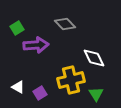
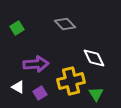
purple arrow: moved 19 px down
yellow cross: moved 1 px down
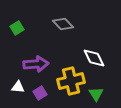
gray diamond: moved 2 px left
white triangle: rotated 24 degrees counterclockwise
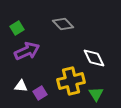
purple arrow: moved 9 px left, 13 px up; rotated 20 degrees counterclockwise
white triangle: moved 3 px right, 1 px up
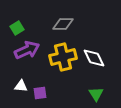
gray diamond: rotated 45 degrees counterclockwise
purple arrow: moved 1 px up
yellow cross: moved 8 px left, 24 px up
purple square: rotated 24 degrees clockwise
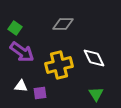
green square: moved 2 px left; rotated 24 degrees counterclockwise
purple arrow: moved 5 px left, 2 px down; rotated 60 degrees clockwise
yellow cross: moved 4 px left, 8 px down
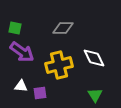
gray diamond: moved 4 px down
green square: rotated 24 degrees counterclockwise
green triangle: moved 1 px left, 1 px down
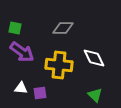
yellow cross: rotated 20 degrees clockwise
white triangle: moved 2 px down
green triangle: rotated 14 degrees counterclockwise
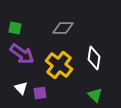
purple arrow: moved 2 px down
white diamond: rotated 35 degrees clockwise
yellow cross: rotated 32 degrees clockwise
white triangle: rotated 40 degrees clockwise
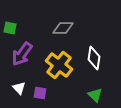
green square: moved 5 px left
purple arrow: rotated 90 degrees clockwise
white triangle: moved 2 px left
purple square: rotated 16 degrees clockwise
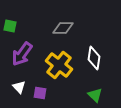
green square: moved 2 px up
white triangle: moved 1 px up
